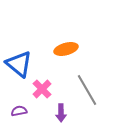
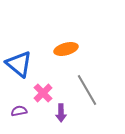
pink cross: moved 1 px right, 4 px down
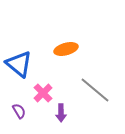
gray line: moved 8 px right; rotated 20 degrees counterclockwise
purple semicircle: rotated 70 degrees clockwise
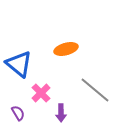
pink cross: moved 2 px left
purple semicircle: moved 1 px left, 2 px down
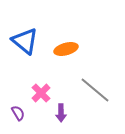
blue triangle: moved 6 px right, 23 px up
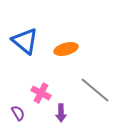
pink cross: rotated 18 degrees counterclockwise
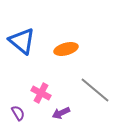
blue triangle: moved 3 px left
purple arrow: rotated 66 degrees clockwise
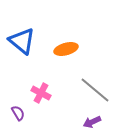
purple arrow: moved 31 px right, 9 px down
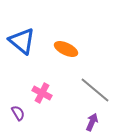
orange ellipse: rotated 40 degrees clockwise
pink cross: moved 1 px right
purple arrow: rotated 138 degrees clockwise
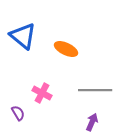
blue triangle: moved 1 px right, 5 px up
gray line: rotated 40 degrees counterclockwise
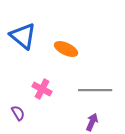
pink cross: moved 4 px up
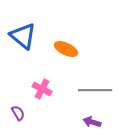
purple arrow: rotated 96 degrees counterclockwise
